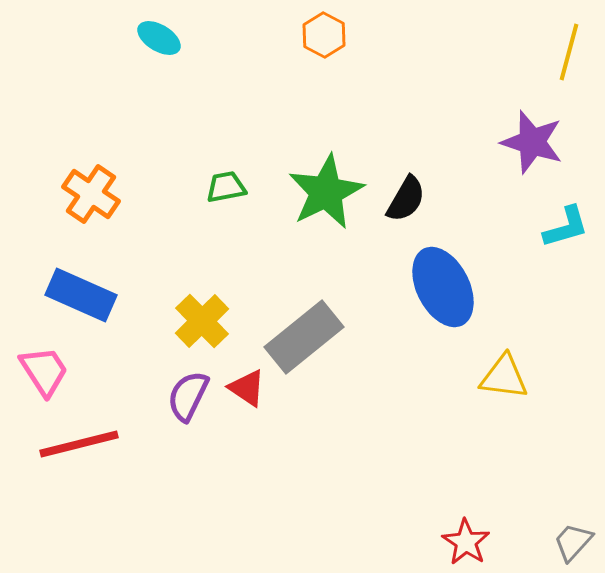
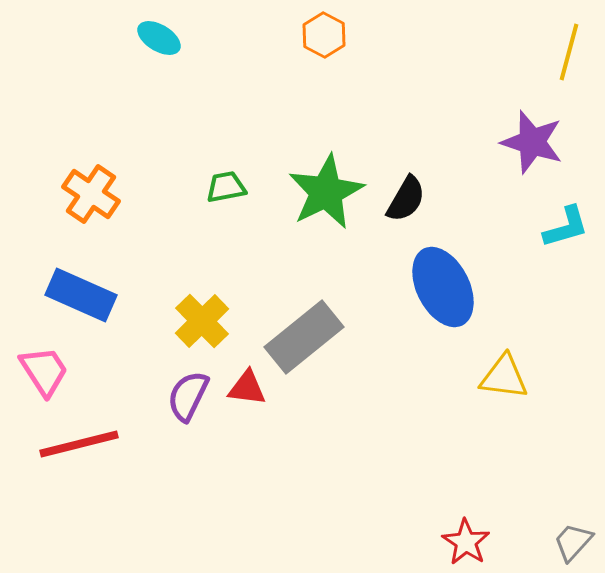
red triangle: rotated 27 degrees counterclockwise
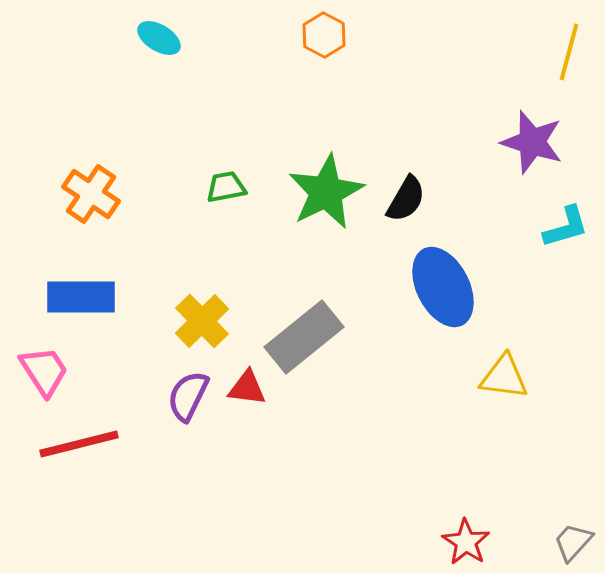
blue rectangle: moved 2 px down; rotated 24 degrees counterclockwise
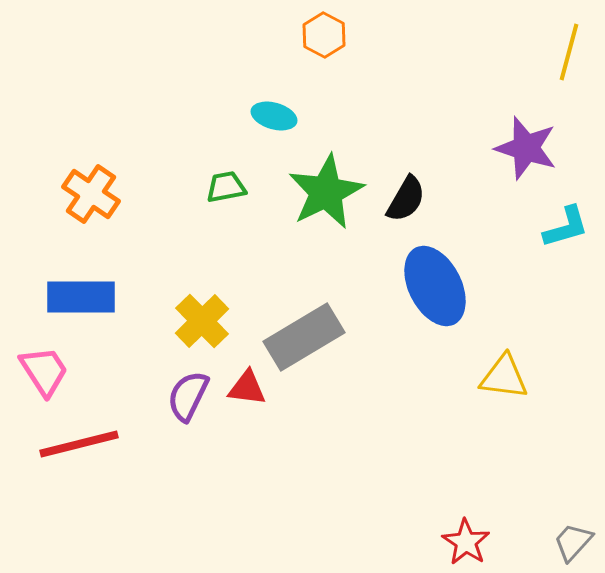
cyan ellipse: moved 115 px right, 78 px down; rotated 15 degrees counterclockwise
purple star: moved 6 px left, 6 px down
blue ellipse: moved 8 px left, 1 px up
gray rectangle: rotated 8 degrees clockwise
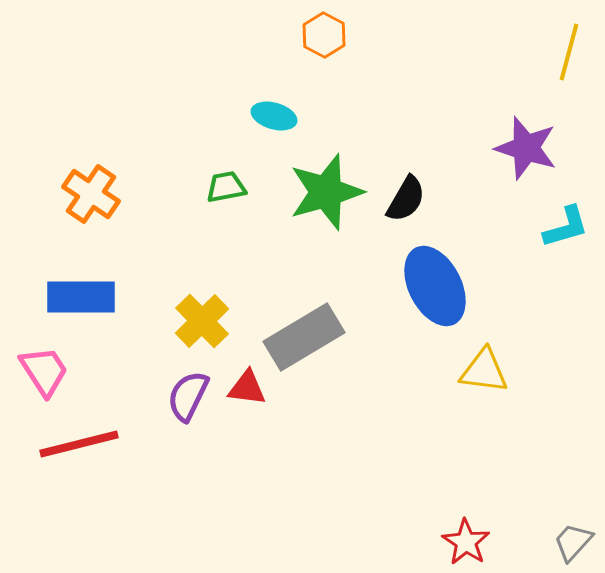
green star: rotated 10 degrees clockwise
yellow triangle: moved 20 px left, 6 px up
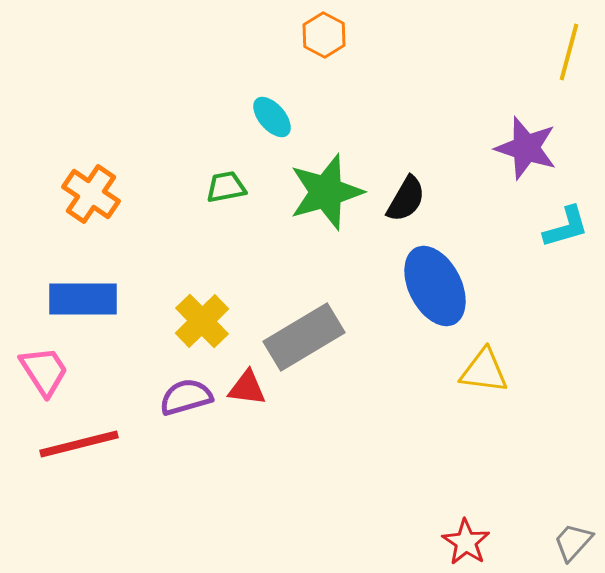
cyan ellipse: moved 2 px left, 1 px down; rotated 33 degrees clockwise
blue rectangle: moved 2 px right, 2 px down
purple semicircle: moved 2 px left, 1 px down; rotated 48 degrees clockwise
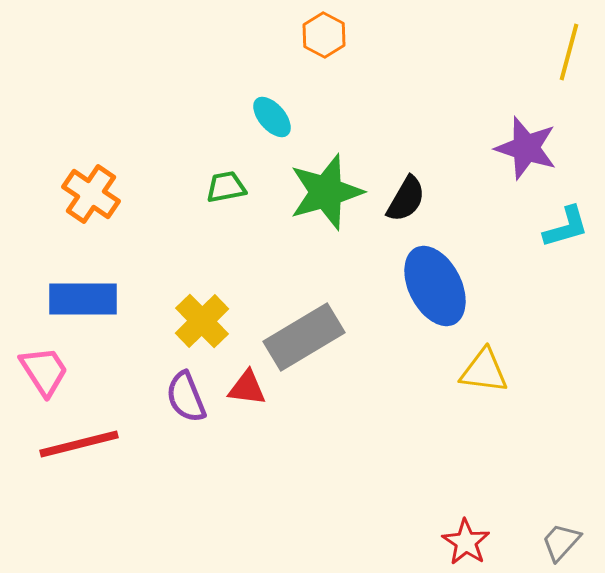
purple semicircle: rotated 96 degrees counterclockwise
gray trapezoid: moved 12 px left
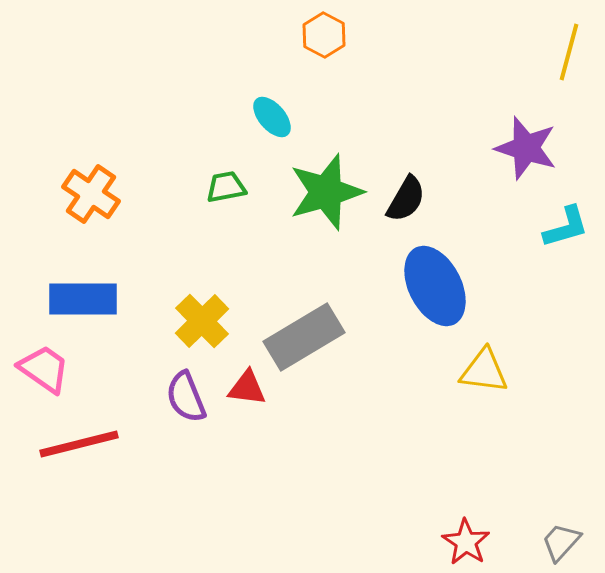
pink trapezoid: moved 2 px up; rotated 22 degrees counterclockwise
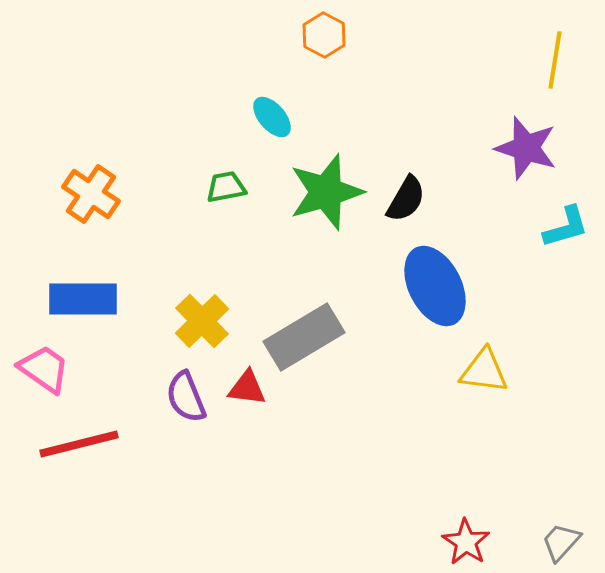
yellow line: moved 14 px left, 8 px down; rotated 6 degrees counterclockwise
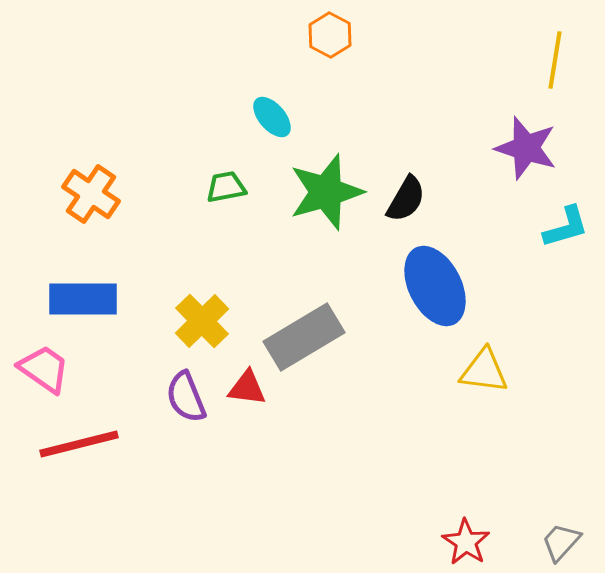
orange hexagon: moved 6 px right
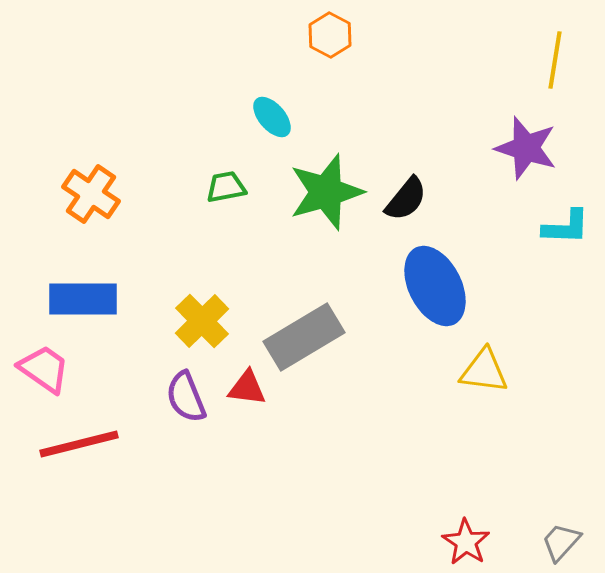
black semicircle: rotated 9 degrees clockwise
cyan L-shape: rotated 18 degrees clockwise
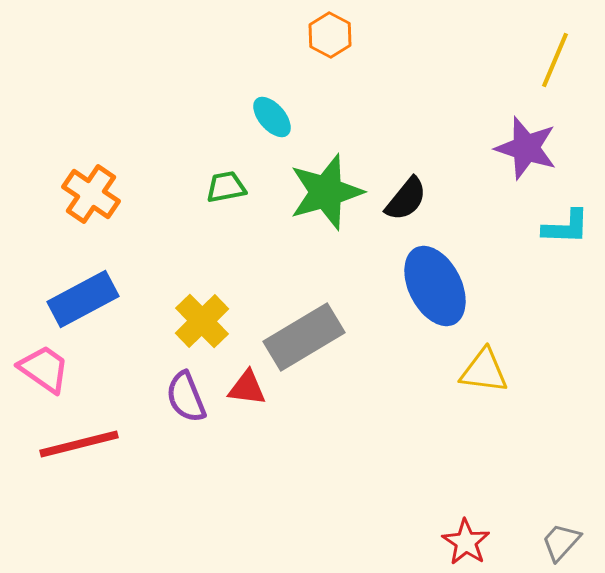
yellow line: rotated 14 degrees clockwise
blue rectangle: rotated 28 degrees counterclockwise
